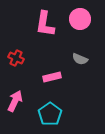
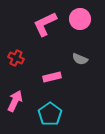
pink L-shape: rotated 56 degrees clockwise
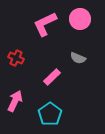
gray semicircle: moved 2 px left, 1 px up
pink rectangle: rotated 30 degrees counterclockwise
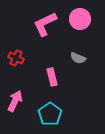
pink rectangle: rotated 60 degrees counterclockwise
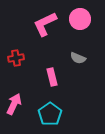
red cross: rotated 35 degrees counterclockwise
pink arrow: moved 1 px left, 3 px down
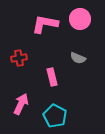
pink L-shape: rotated 36 degrees clockwise
red cross: moved 3 px right
pink arrow: moved 7 px right
cyan pentagon: moved 5 px right, 2 px down; rotated 10 degrees counterclockwise
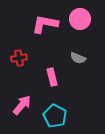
pink arrow: moved 1 px right, 1 px down; rotated 15 degrees clockwise
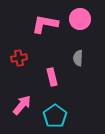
gray semicircle: rotated 70 degrees clockwise
cyan pentagon: rotated 10 degrees clockwise
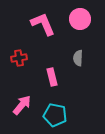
pink L-shape: moved 2 px left; rotated 56 degrees clockwise
cyan pentagon: moved 1 px up; rotated 25 degrees counterclockwise
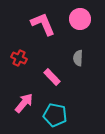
red cross: rotated 35 degrees clockwise
pink rectangle: rotated 30 degrees counterclockwise
pink arrow: moved 2 px right, 2 px up
